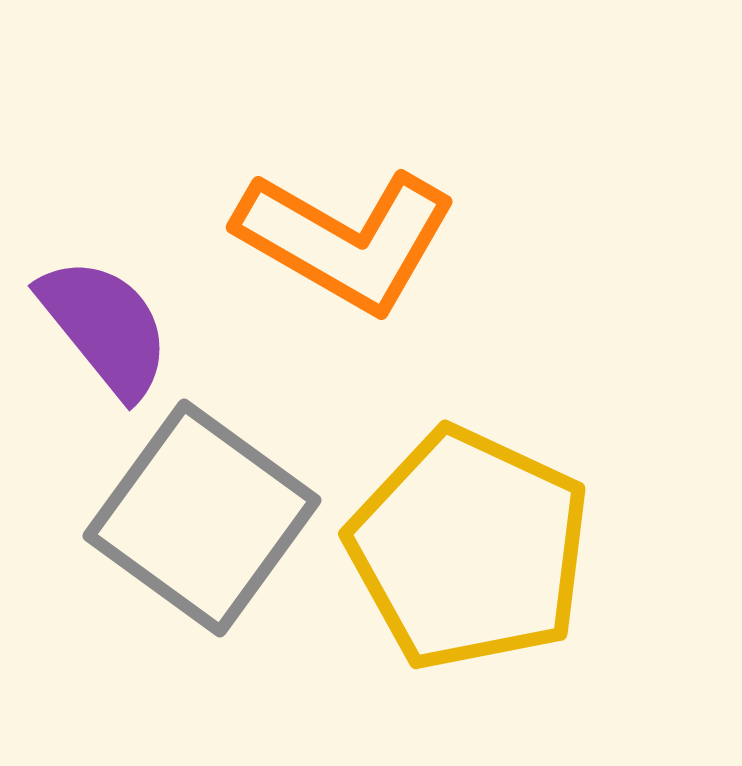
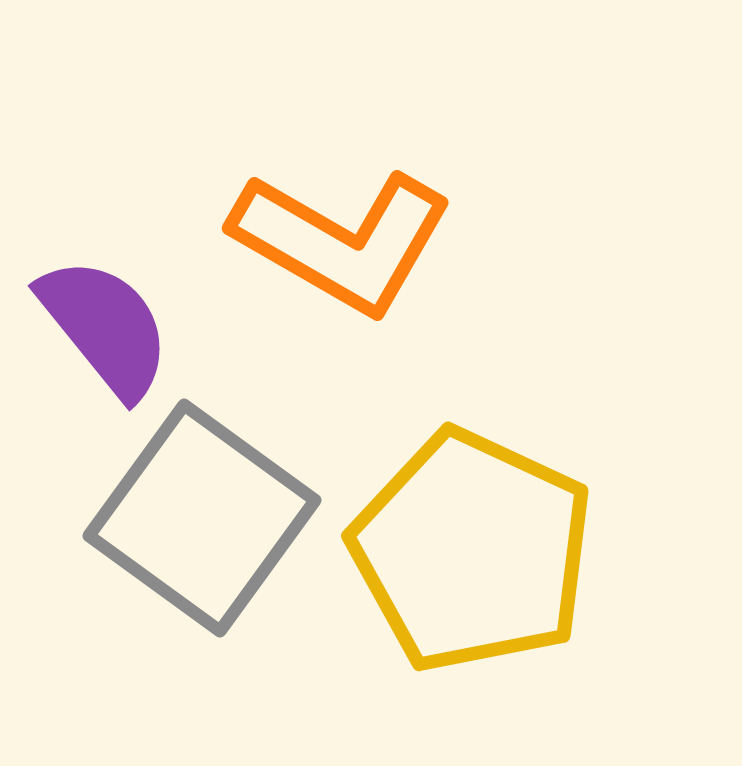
orange L-shape: moved 4 px left, 1 px down
yellow pentagon: moved 3 px right, 2 px down
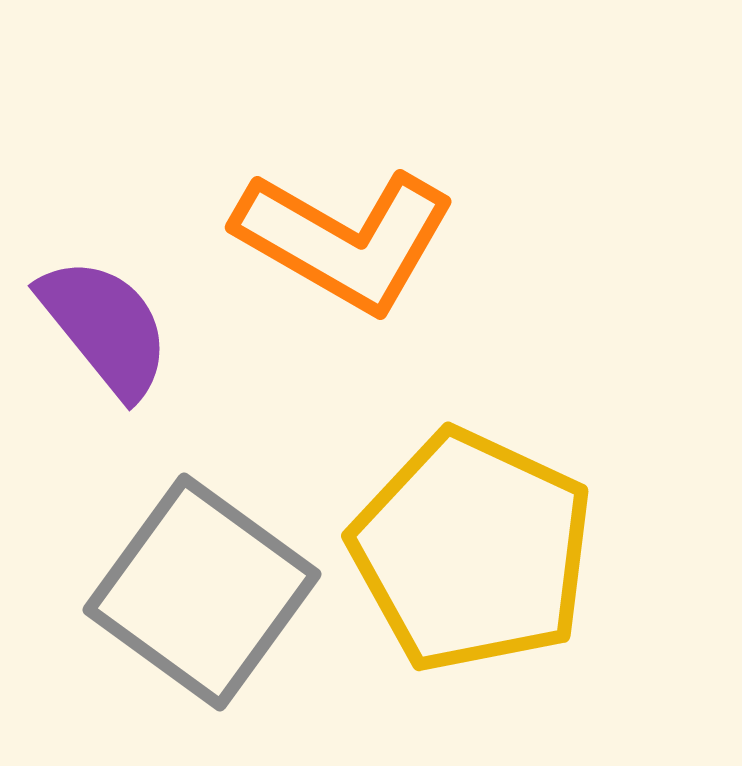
orange L-shape: moved 3 px right, 1 px up
gray square: moved 74 px down
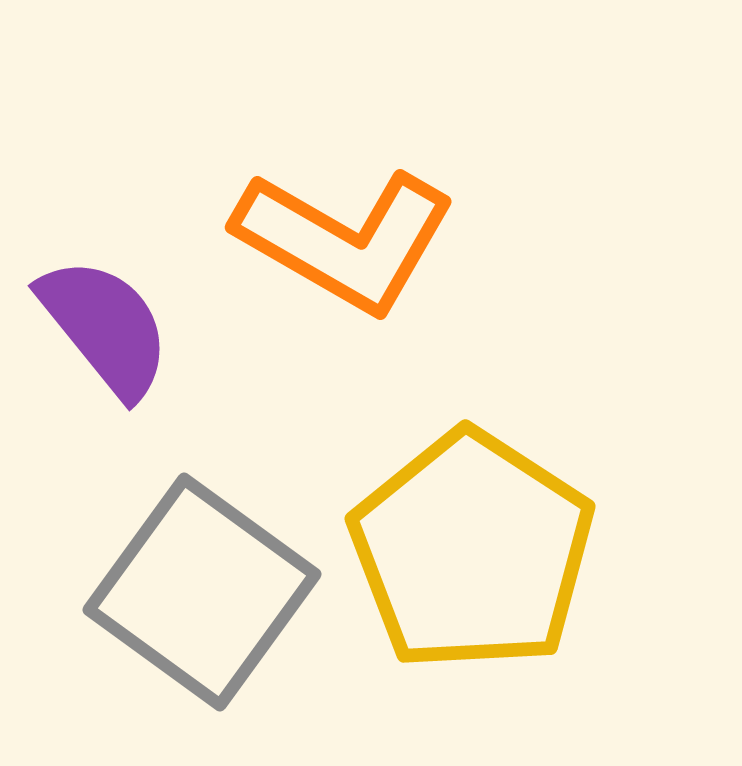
yellow pentagon: rotated 8 degrees clockwise
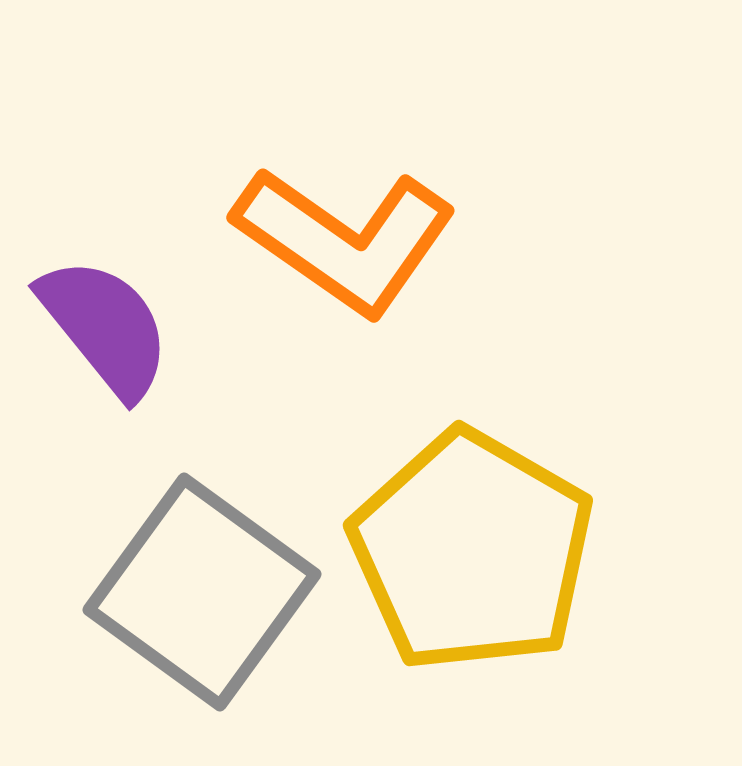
orange L-shape: rotated 5 degrees clockwise
yellow pentagon: rotated 3 degrees counterclockwise
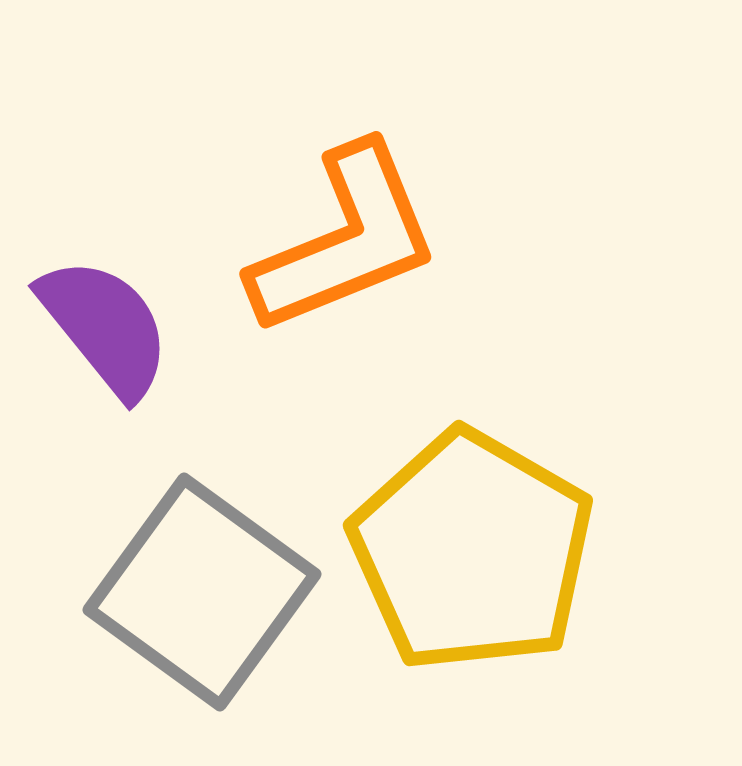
orange L-shape: rotated 57 degrees counterclockwise
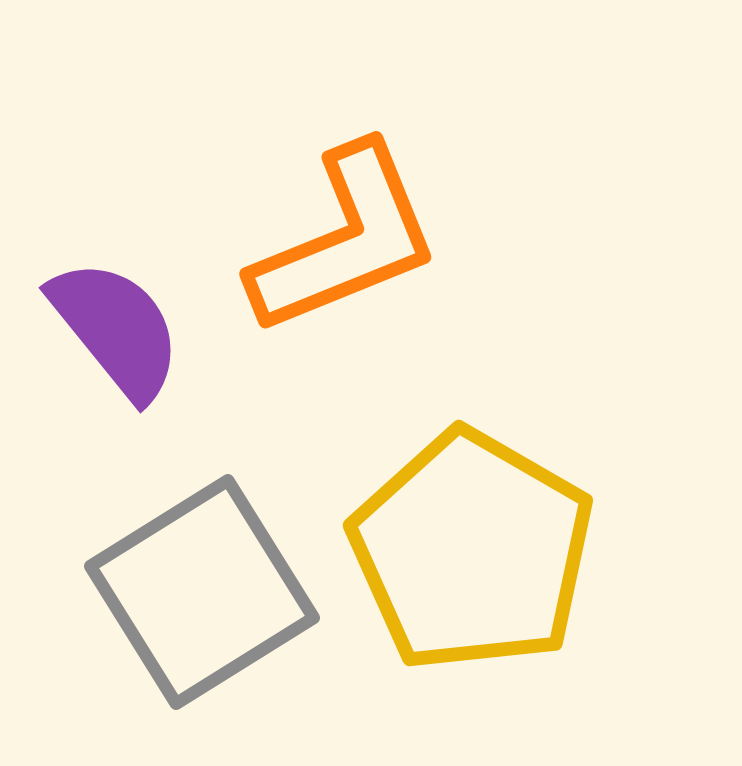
purple semicircle: moved 11 px right, 2 px down
gray square: rotated 22 degrees clockwise
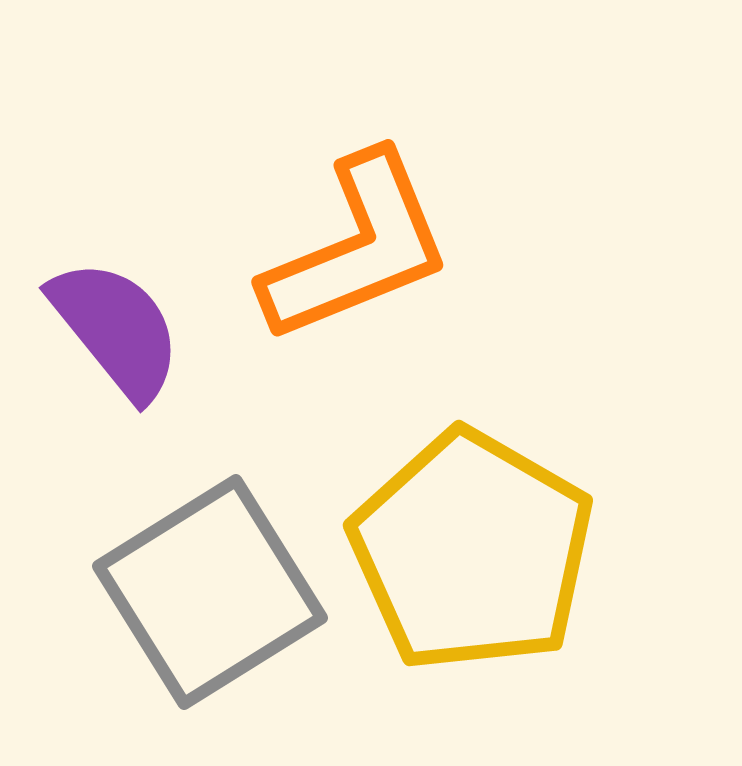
orange L-shape: moved 12 px right, 8 px down
gray square: moved 8 px right
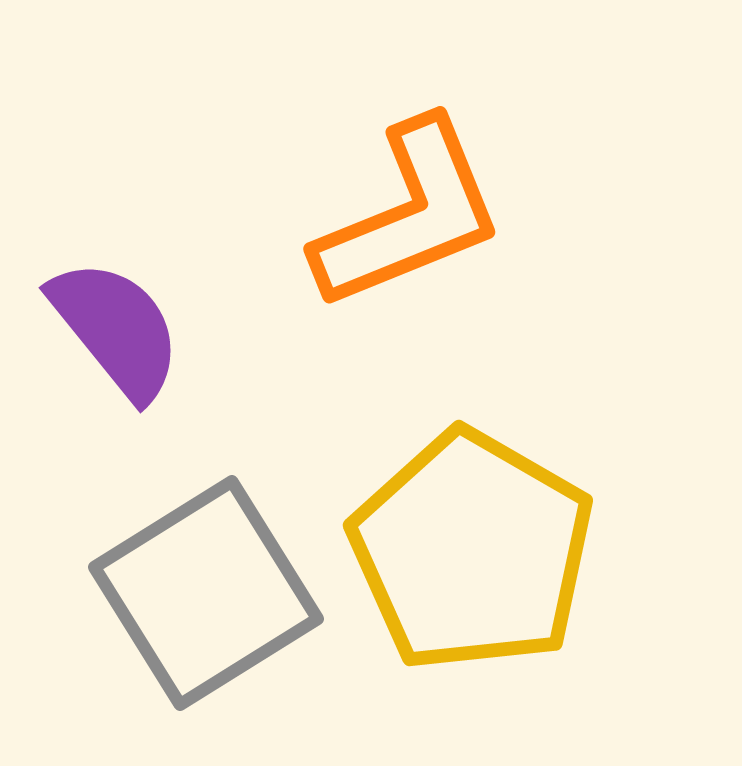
orange L-shape: moved 52 px right, 33 px up
gray square: moved 4 px left, 1 px down
